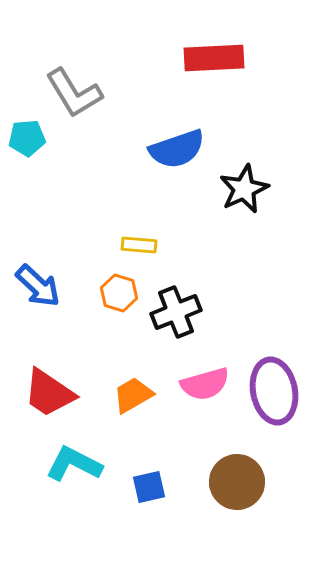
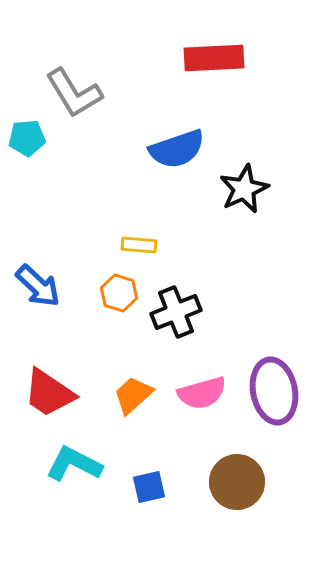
pink semicircle: moved 3 px left, 9 px down
orange trapezoid: rotated 12 degrees counterclockwise
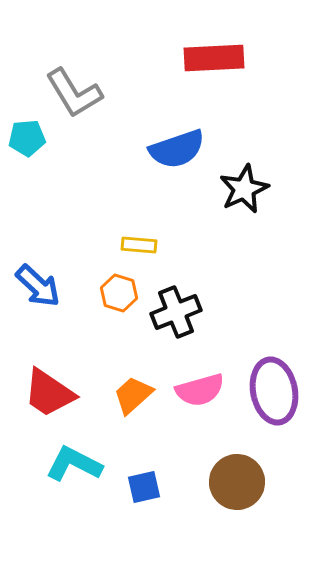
pink semicircle: moved 2 px left, 3 px up
blue square: moved 5 px left
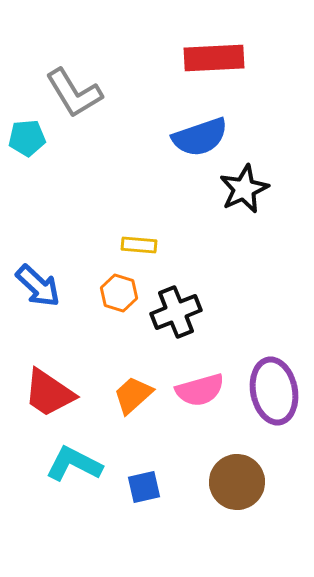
blue semicircle: moved 23 px right, 12 px up
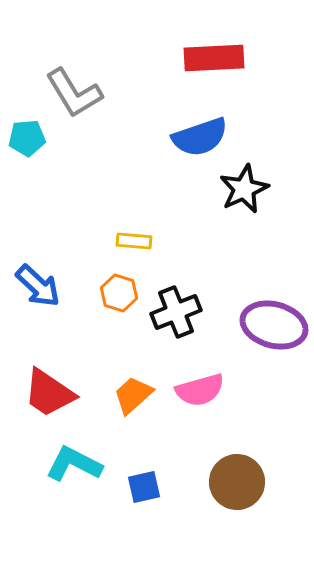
yellow rectangle: moved 5 px left, 4 px up
purple ellipse: moved 66 px up; rotated 64 degrees counterclockwise
